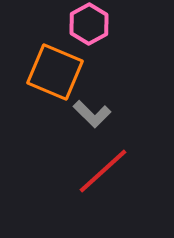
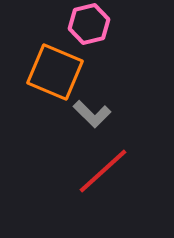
pink hexagon: rotated 15 degrees clockwise
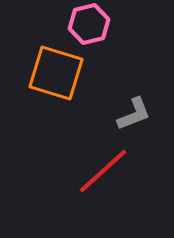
orange square: moved 1 px right, 1 px down; rotated 6 degrees counterclockwise
gray L-shape: moved 42 px right; rotated 66 degrees counterclockwise
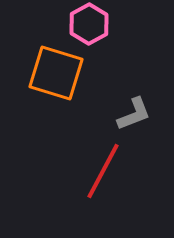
pink hexagon: rotated 15 degrees counterclockwise
red line: rotated 20 degrees counterclockwise
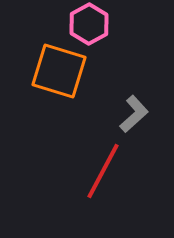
orange square: moved 3 px right, 2 px up
gray L-shape: rotated 21 degrees counterclockwise
